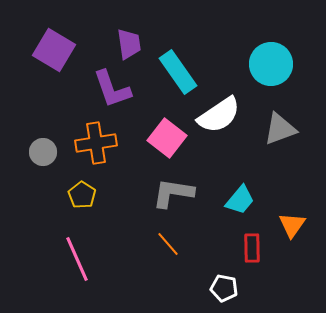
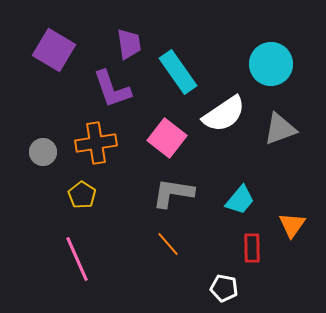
white semicircle: moved 5 px right, 1 px up
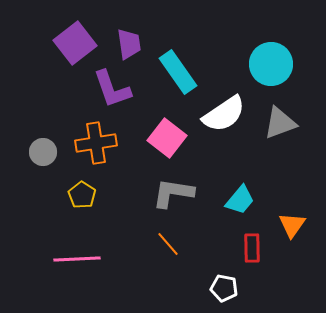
purple square: moved 21 px right, 7 px up; rotated 21 degrees clockwise
gray triangle: moved 6 px up
pink line: rotated 69 degrees counterclockwise
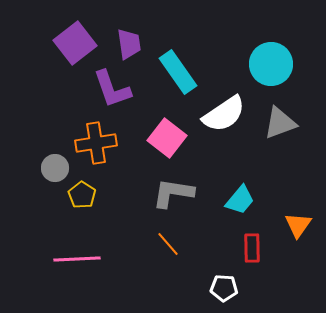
gray circle: moved 12 px right, 16 px down
orange triangle: moved 6 px right
white pentagon: rotated 8 degrees counterclockwise
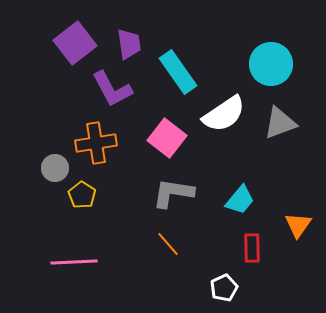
purple L-shape: rotated 9 degrees counterclockwise
pink line: moved 3 px left, 3 px down
white pentagon: rotated 28 degrees counterclockwise
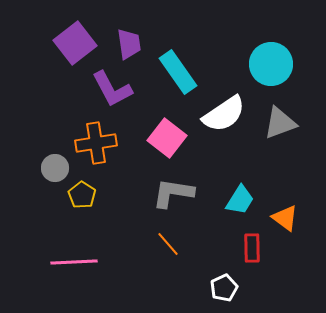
cyan trapezoid: rotated 8 degrees counterclockwise
orange triangle: moved 13 px left, 7 px up; rotated 28 degrees counterclockwise
